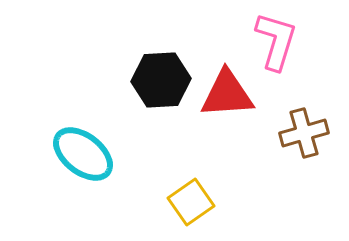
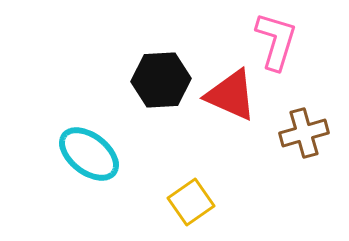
red triangle: moved 4 px right, 1 px down; rotated 28 degrees clockwise
cyan ellipse: moved 6 px right
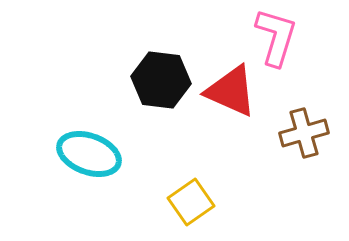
pink L-shape: moved 4 px up
black hexagon: rotated 10 degrees clockwise
red triangle: moved 4 px up
cyan ellipse: rotated 18 degrees counterclockwise
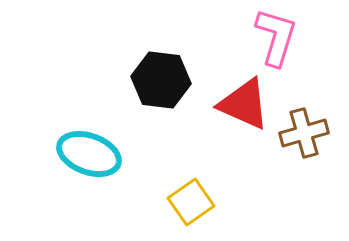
red triangle: moved 13 px right, 13 px down
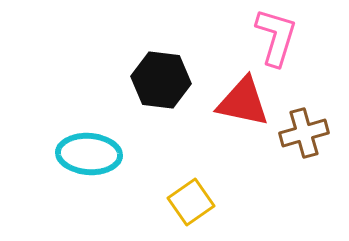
red triangle: moved 1 px left, 2 px up; rotated 12 degrees counterclockwise
cyan ellipse: rotated 16 degrees counterclockwise
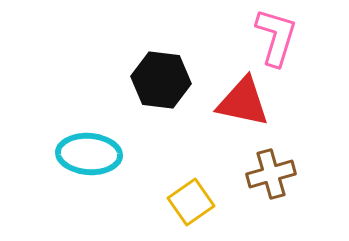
brown cross: moved 33 px left, 41 px down
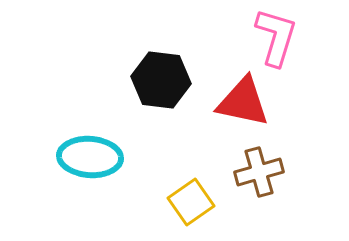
cyan ellipse: moved 1 px right, 3 px down
brown cross: moved 12 px left, 2 px up
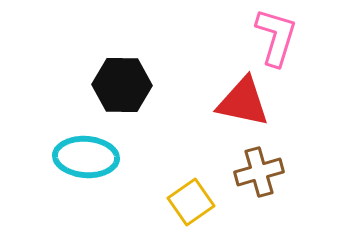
black hexagon: moved 39 px left, 5 px down; rotated 6 degrees counterclockwise
cyan ellipse: moved 4 px left
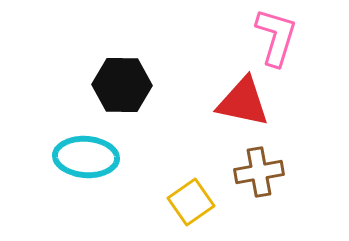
brown cross: rotated 6 degrees clockwise
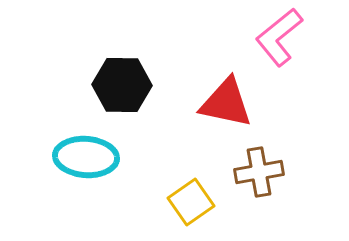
pink L-shape: moved 3 px right; rotated 146 degrees counterclockwise
red triangle: moved 17 px left, 1 px down
